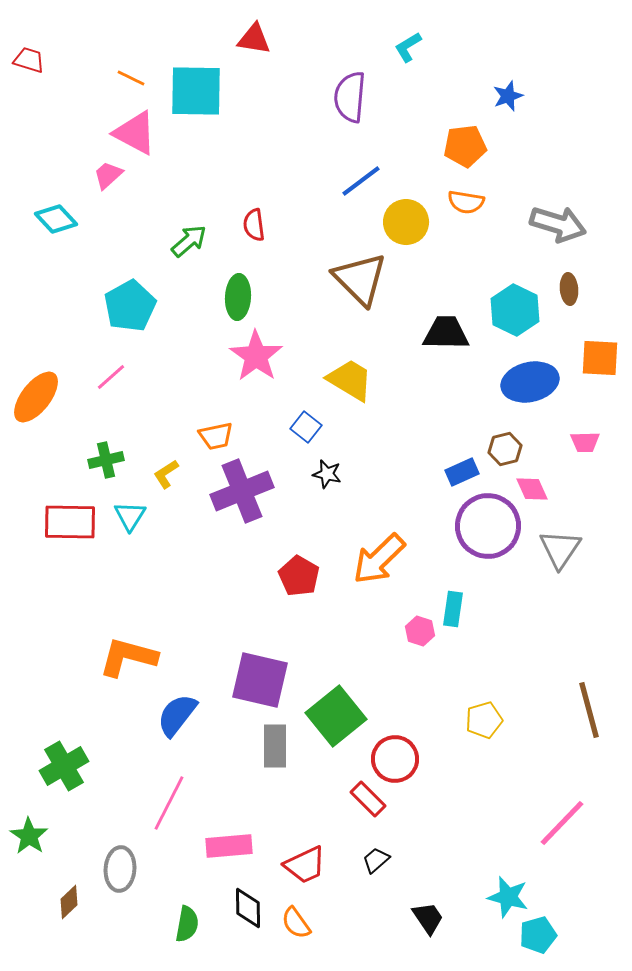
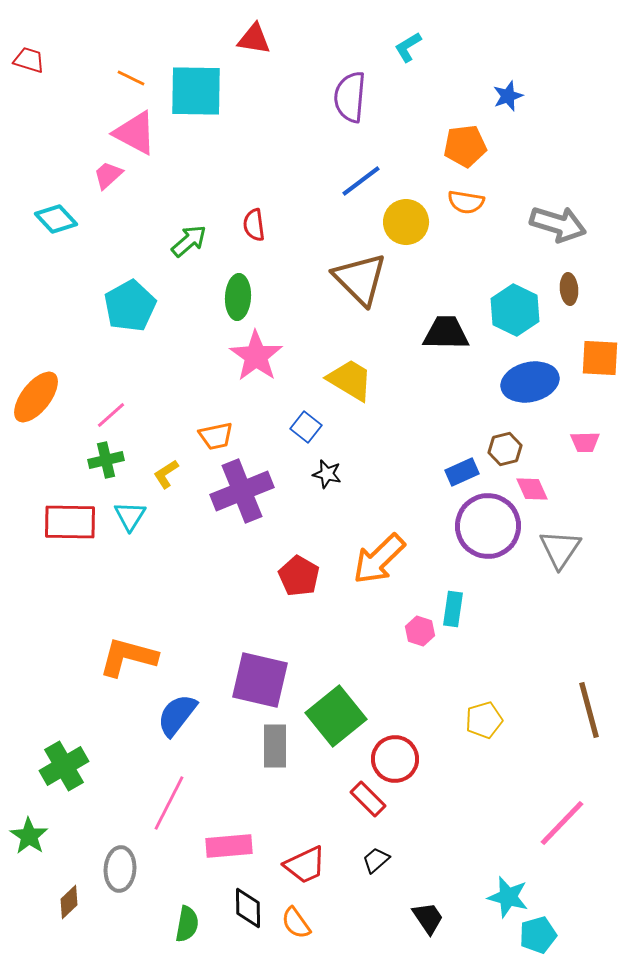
pink line at (111, 377): moved 38 px down
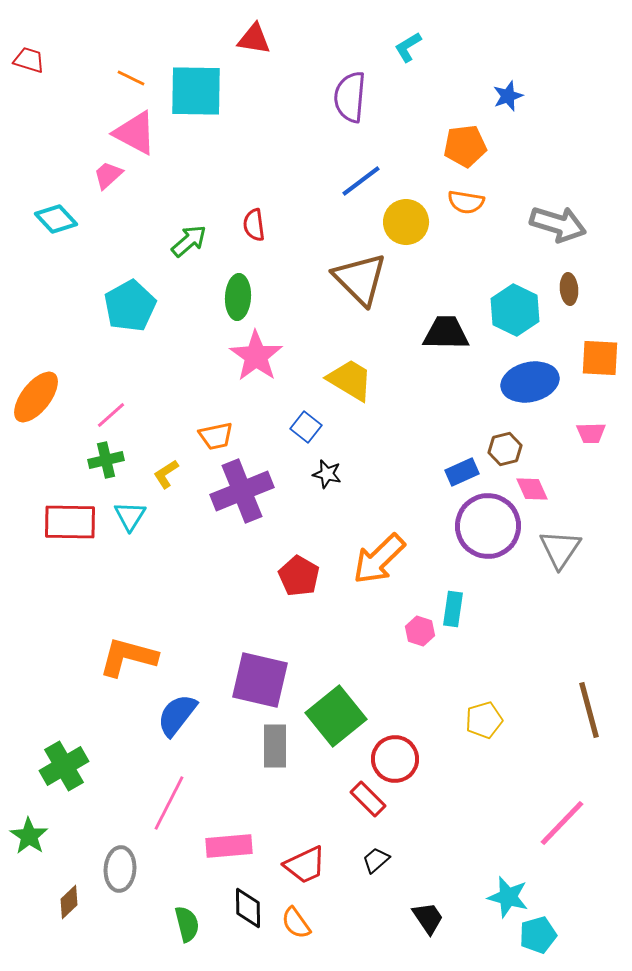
pink trapezoid at (585, 442): moved 6 px right, 9 px up
green semicircle at (187, 924): rotated 24 degrees counterclockwise
